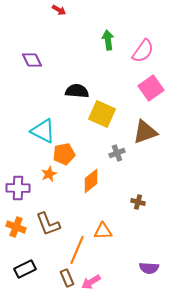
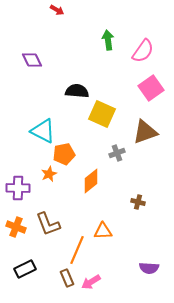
red arrow: moved 2 px left
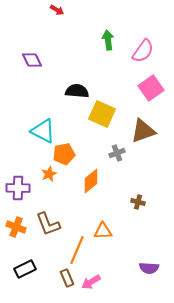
brown triangle: moved 2 px left, 1 px up
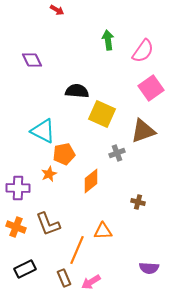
brown rectangle: moved 3 px left
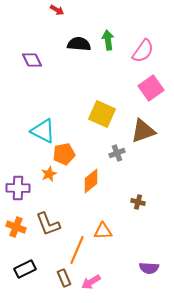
black semicircle: moved 2 px right, 47 px up
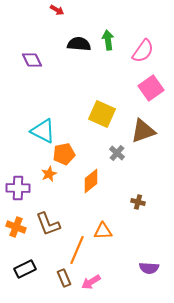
gray cross: rotated 28 degrees counterclockwise
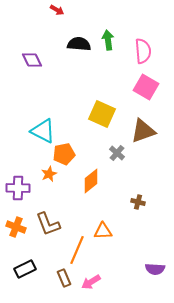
pink semicircle: rotated 40 degrees counterclockwise
pink square: moved 5 px left, 1 px up; rotated 25 degrees counterclockwise
purple semicircle: moved 6 px right, 1 px down
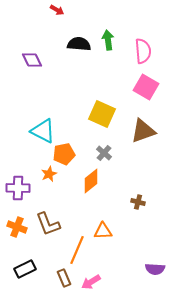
gray cross: moved 13 px left
orange cross: moved 1 px right
